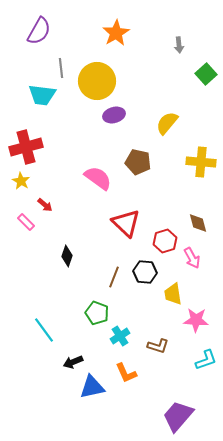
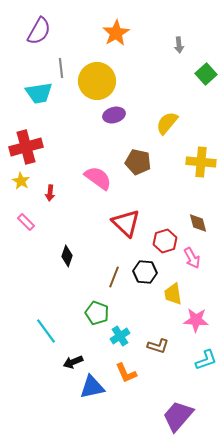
cyan trapezoid: moved 3 px left, 2 px up; rotated 16 degrees counterclockwise
red arrow: moved 5 px right, 12 px up; rotated 56 degrees clockwise
cyan line: moved 2 px right, 1 px down
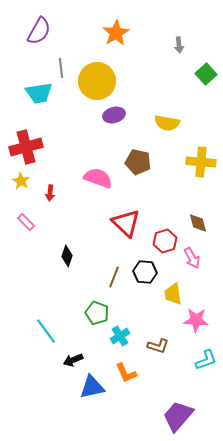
yellow semicircle: rotated 120 degrees counterclockwise
pink semicircle: rotated 16 degrees counterclockwise
black arrow: moved 2 px up
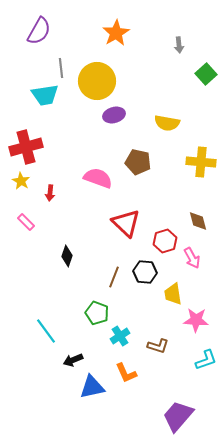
cyan trapezoid: moved 6 px right, 2 px down
brown diamond: moved 2 px up
